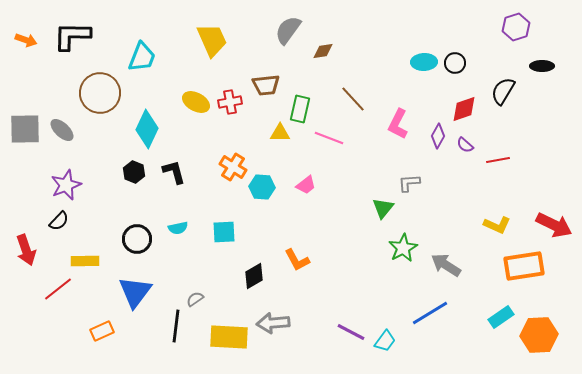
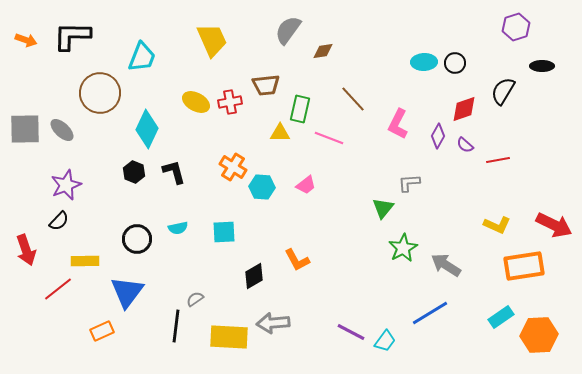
blue triangle at (135, 292): moved 8 px left
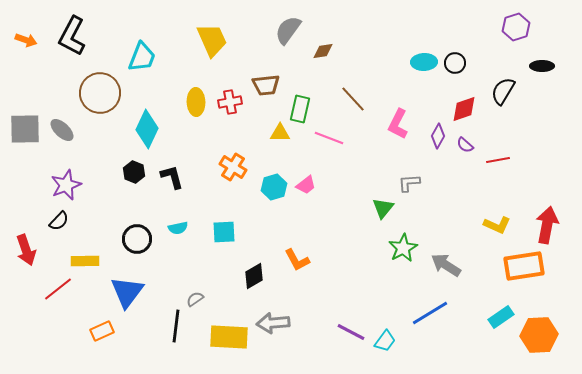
black L-shape at (72, 36): rotated 63 degrees counterclockwise
yellow ellipse at (196, 102): rotated 60 degrees clockwise
black L-shape at (174, 172): moved 2 px left, 5 px down
cyan hexagon at (262, 187): moved 12 px right; rotated 20 degrees counterclockwise
red arrow at (554, 225): moved 7 px left; rotated 105 degrees counterclockwise
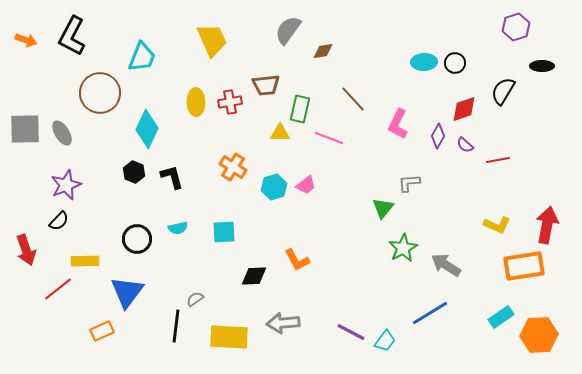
gray ellipse at (62, 130): moved 3 px down; rotated 15 degrees clockwise
black diamond at (254, 276): rotated 28 degrees clockwise
gray arrow at (273, 323): moved 10 px right
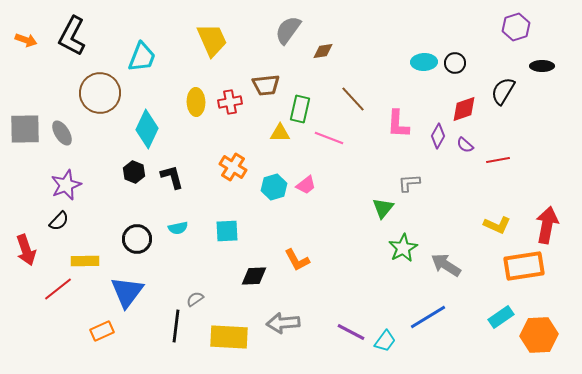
pink L-shape at (398, 124): rotated 24 degrees counterclockwise
cyan square at (224, 232): moved 3 px right, 1 px up
blue line at (430, 313): moved 2 px left, 4 px down
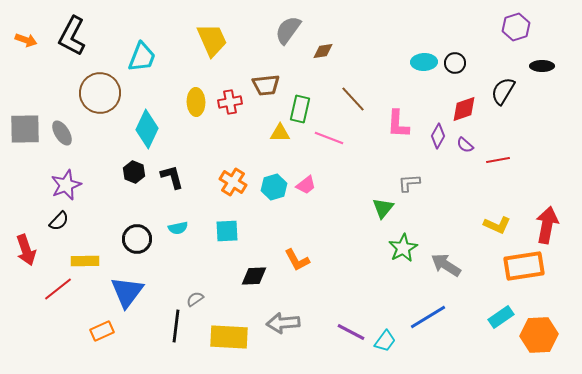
orange cross at (233, 167): moved 15 px down
